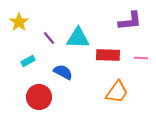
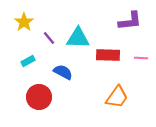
yellow star: moved 5 px right
orange trapezoid: moved 5 px down
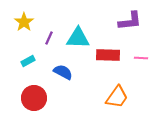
purple line: rotated 64 degrees clockwise
red circle: moved 5 px left, 1 px down
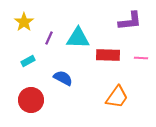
blue semicircle: moved 6 px down
red circle: moved 3 px left, 2 px down
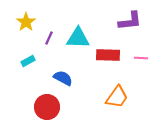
yellow star: moved 2 px right
red circle: moved 16 px right, 7 px down
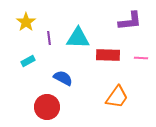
purple line: rotated 32 degrees counterclockwise
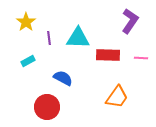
purple L-shape: rotated 50 degrees counterclockwise
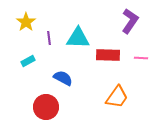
red circle: moved 1 px left
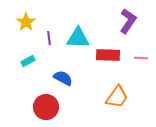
purple L-shape: moved 2 px left
